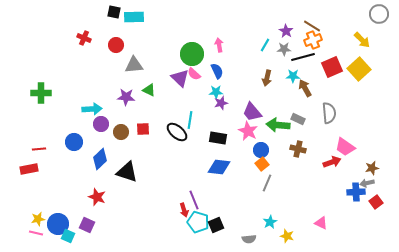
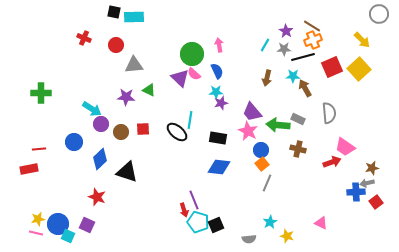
cyan arrow at (92, 109): rotated 36 degrees clockwise
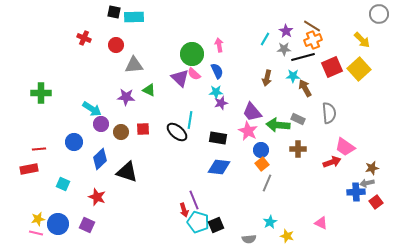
cyan line at (265, 45): moved 6 px up
brown cross at (298, 149): rotated 14 degrees counterclockwise
cyan square at (68, 236): moved 5 px left, 52 px up
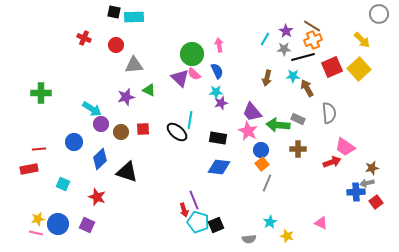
brown arrow at (305, 88): moved 2 px right
purple star at (126, 97): rotated 18 degrees counterclockwise
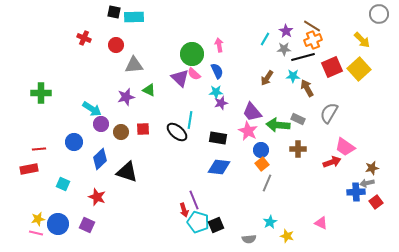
brown arrow at (267, 78): rotated 21 degrees clockwise
gray semicircle at (329, 113): rotated 145 degrees counterclockwise
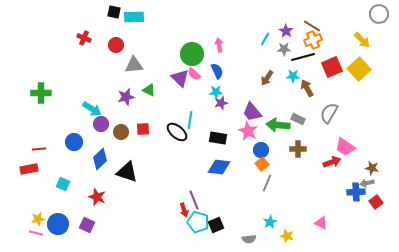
brown star at (372, 168): rotated 24 degrees clockwise
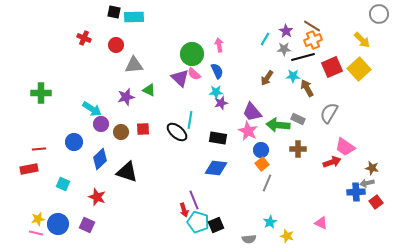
blue diamond at (219, 167): moved 3 px left, 1 px down
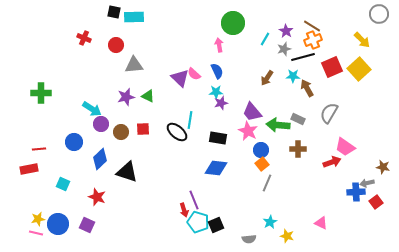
gray star at (284, 49): rotated 16 degrees counterclockwise
green circle at (192, 54): moved 41 px right, 31 px up
green triangle at (149, 90): moved 1 px left, 6 px down
brown star at (372, 168): moved 11 px right, 1 px up
